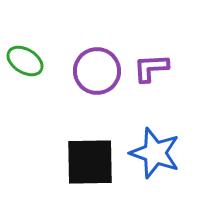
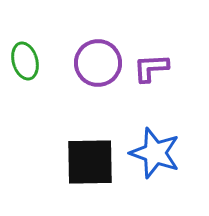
green ellipse: rotated 42 degrees clockwise
purple circle: moved 1 px right, 8 px up
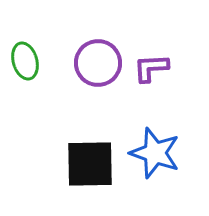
black square: moved 2 px down
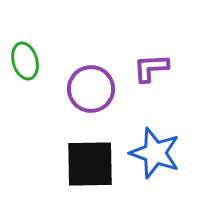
purple circle: moved 7 px left, 26 px down
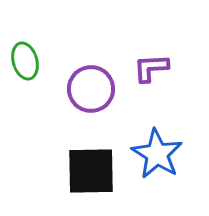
blue star: moved 2 px right, 1 px down; rotated 12 degrees clockwise
black square: moved 1 px right, 7 px down
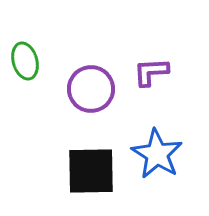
purple L-shape: moved 4 px down
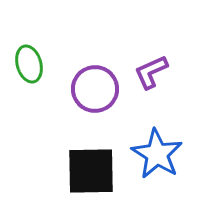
green ellipse: moved 4 px right, 3 px down
purple L-shape: rotated 21 degrees counterclockwise
purple circle: moved 4 px right
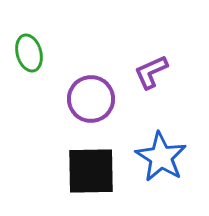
green ellipse: moved 11 px up
purple circle: moved 4 px left, 10 px down
blue star: moved 4 px right, 3 px down
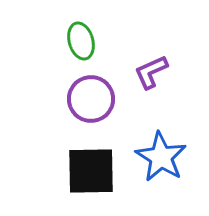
green ellipse: moved 52 px right, 12 px up
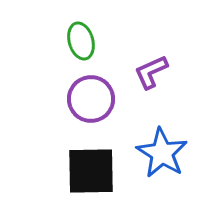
blue star: moved 1 px right, 4 px up
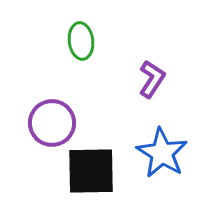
green ellipse: rotated 9 degrees clockwise
purple L-shape: moved 1 px right, 7 px down; rotated 147 degrees clockwise
purple circle: moved 39 px left, 24 px down
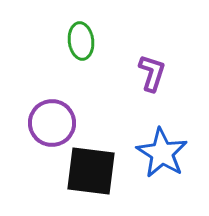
purple L-shape: moved 6 px up; rotated 15 degrees counterclockwise
black square: rotated 8 degrees clockwise
